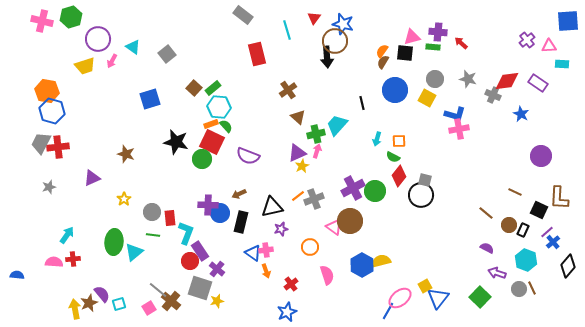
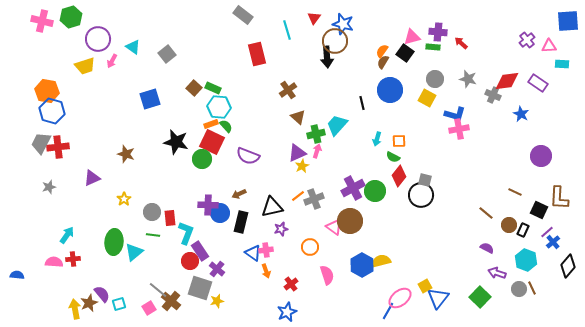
black square at (405, 53): rotated 30 degrees clockwise
green rectangle at (213, 88): rotated 63 degrees clockwise
blue circle at (395, 90): moved 5 px left
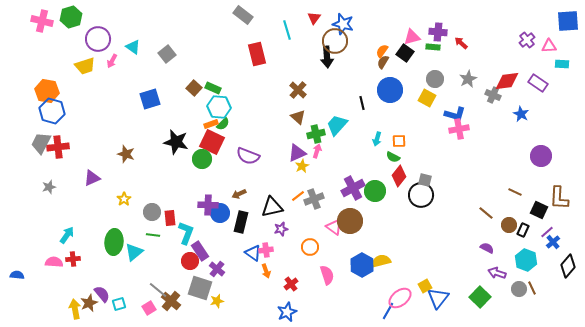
gray star at (468, 79): rotated 30 degrees clockwise
brown cross at (288, 90): moved 10 px right; rotated 12 degrees counterclockwise
green semicircle at (226, 126): moved 3 px left, 2 px up; rotated 88 degrees clockwise
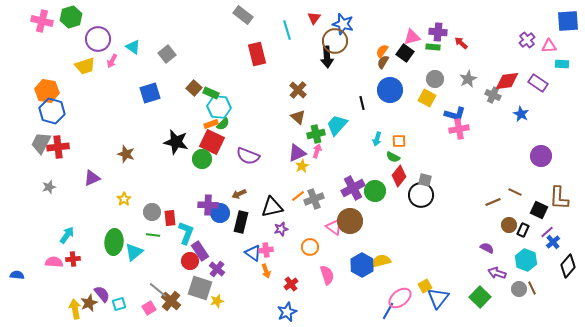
green rectangle at (213, 88): moved 2 px left, 5 px down
blue square at (150, 99): moved 6 px up
brown line at (486, 213): moved 7 px right, 11 px up; rotated 63 degrees counterclockwise
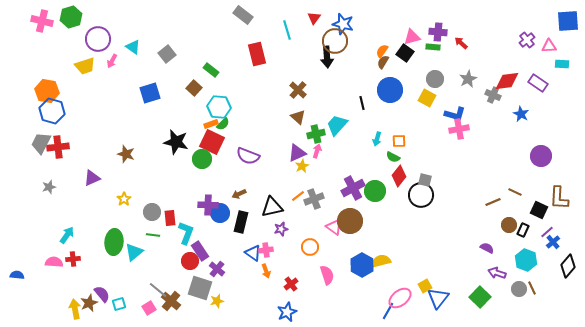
green rectangle at (211, 93): moved 23 px up; rotated 14 degrees clockwise
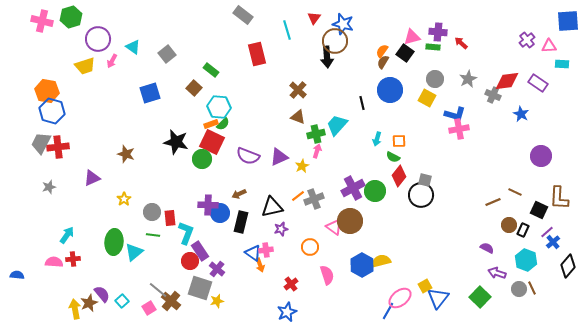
brown triangle at (298, 117): rotated 21 degrees counterclockwise
purple triangle at (297, 153): moved 18 px left, 4 px down
orange arrow at (266, 271): moved 6 px left, 6 px up
cyan square at (119, 304): moved 3 px right, 3 px up; rotated 24 degrees counterclockwise
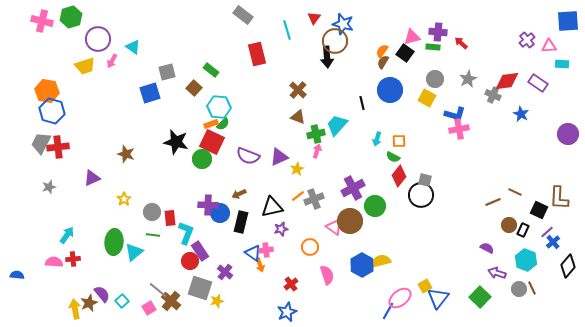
gray square at (167, 54): moved 18 px down; rotated 24 degrees clockwise
purple circle at (541, 156): moved 27 px right, 22 px up
yellow star at (302, 166): moved 5 px left, 3 px down
green circle at (375, 191): moved 15 px down
purple cross at (217, 269): moved 8 px right, 3 px down
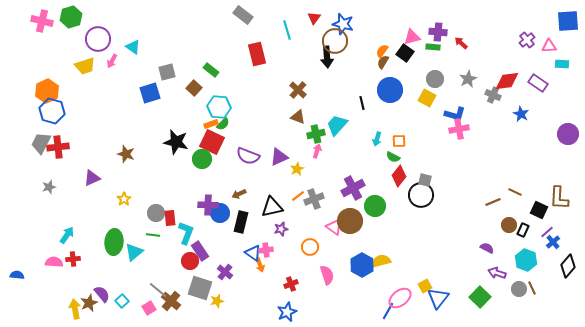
orange hexagon at (47, 91): rotated 25 degrees clockwise
gray circle at (152, 212): moved 4 px right, 1 px down
red cross at (291, 284): rotated 16 degrees clockwise
